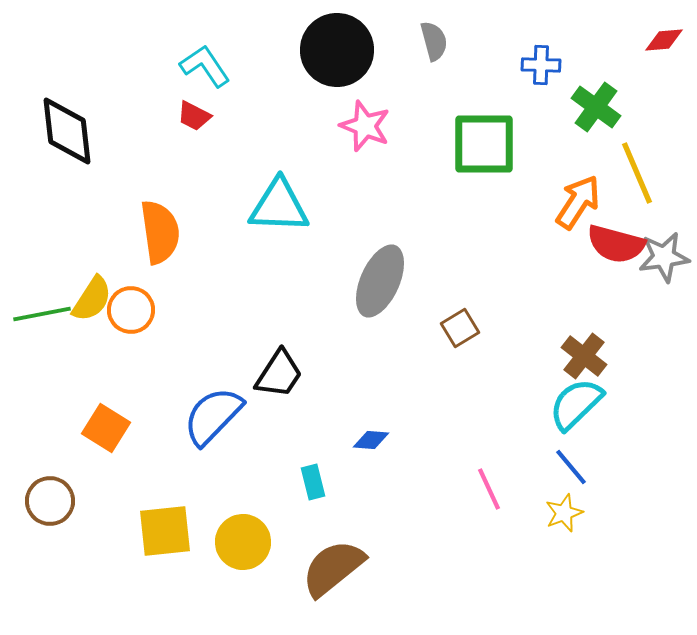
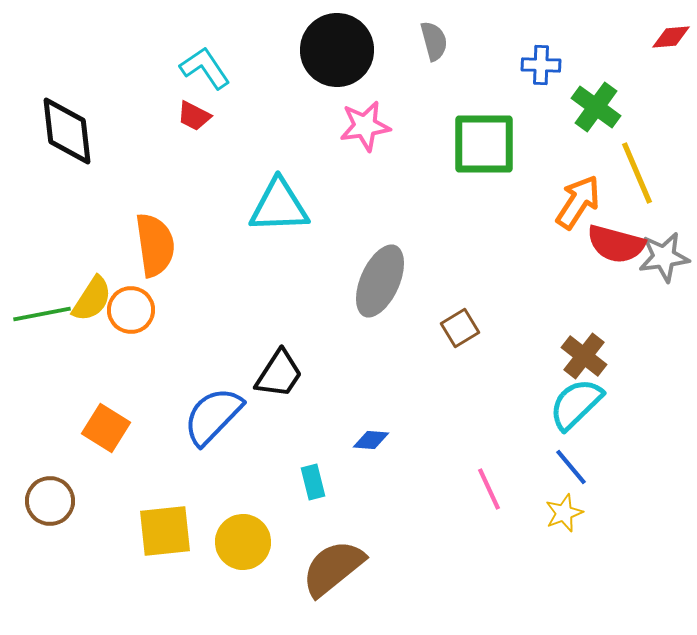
red diamond: moved 7 px right, 3 px up
cyan L-shape: moved 2 px down
pink star: rotated 30 degrees counterclockwise
cyan triangle: rotated 4 degrees counterclockwise
orange semicircle: moved 5 px left, 13 px down
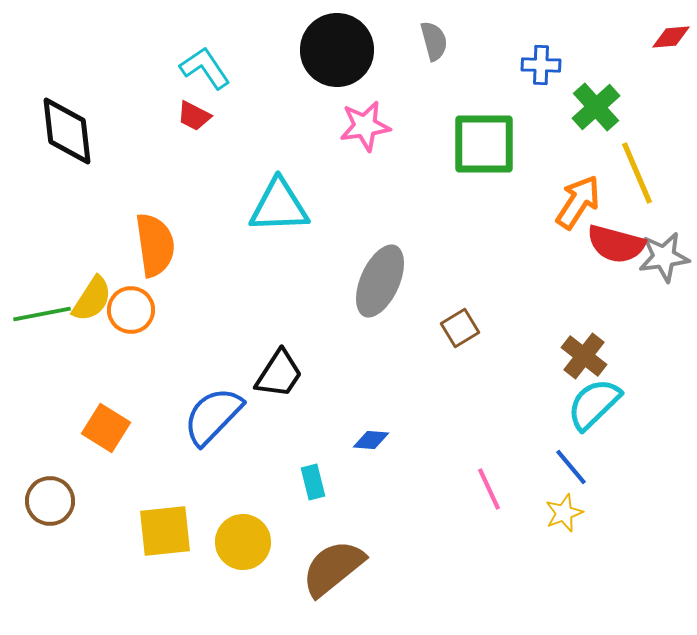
green cross: rotated 12 degrees clockwise
cyan semicircle: moved 18 px right
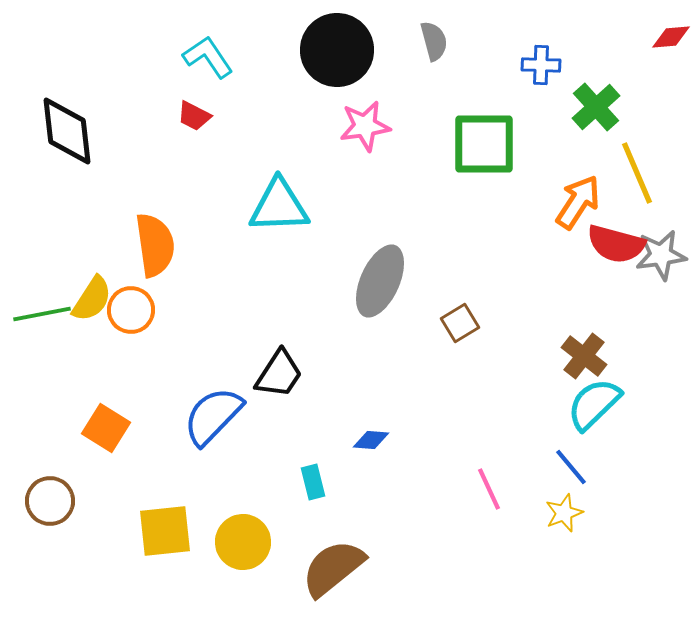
cyan L-shape: moved 3 px right, 11 px up
gray star: moved 3 px left, 2 px up
brown square: moved 5 px up
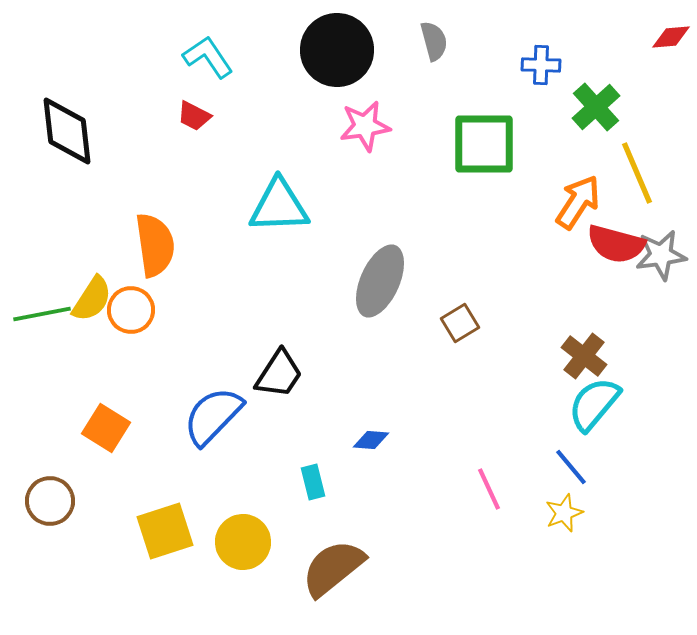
cyan semicircle: rotated 6 degrees counterclockwise
yellow square: rotated 12 degrees counterclockwise
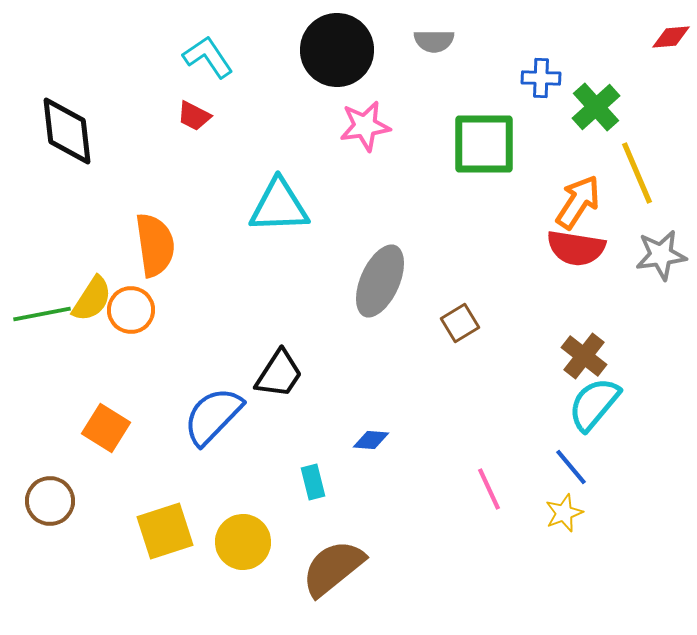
gray semicircle: rotated 105 degrees clockwise
blue cross: moved 13 px down
red semicircle: moved 40 px left, 4 px down; rotated 6 degrees counterclockwise
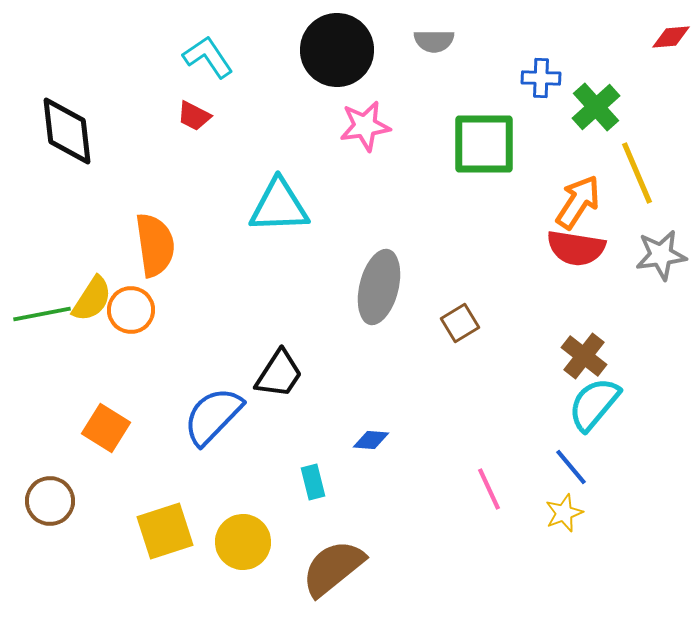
gray ellipse: moved 1 px left, 6 px down; rotated 10 degrees counterclockwise
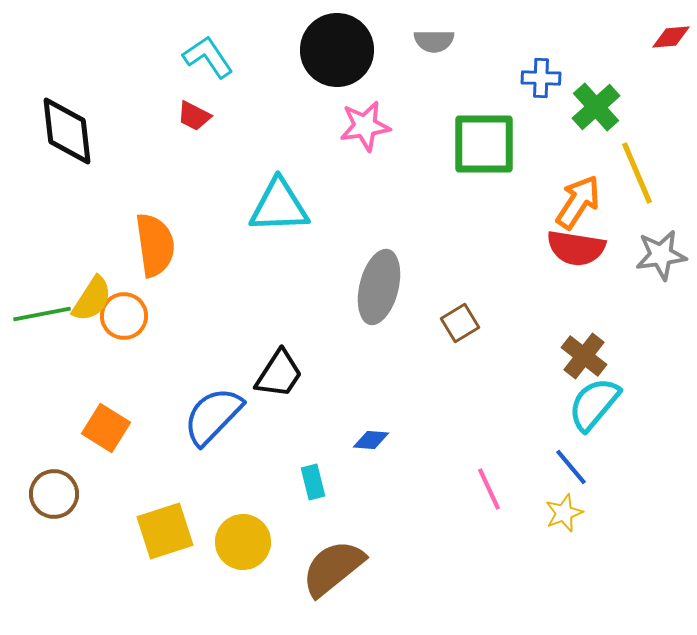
orange circle: moved 7 px left, 6 px down
brown circle: moved 4 px right, 7 px up
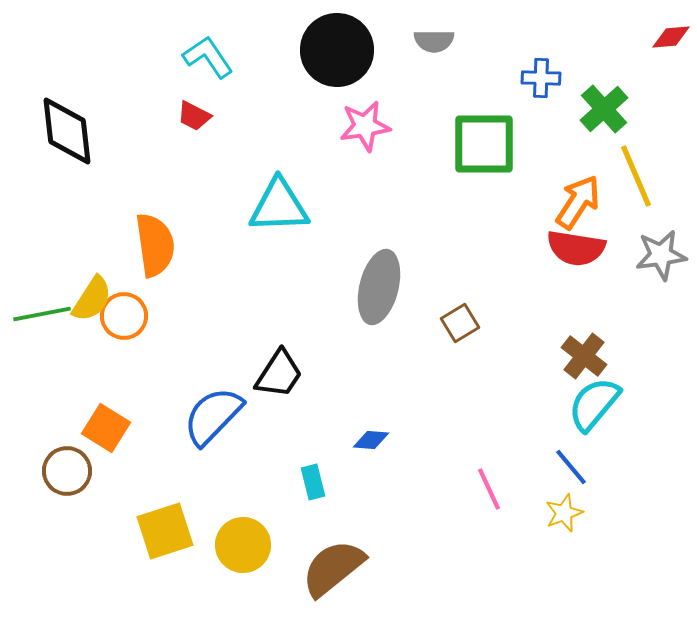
green cross: moved 8 px right, 2 px down
yellow line: moved 1 px left, 3 px down
brown circle: moved 13 px right, 23 px up
yellow circle: moved 3 px down
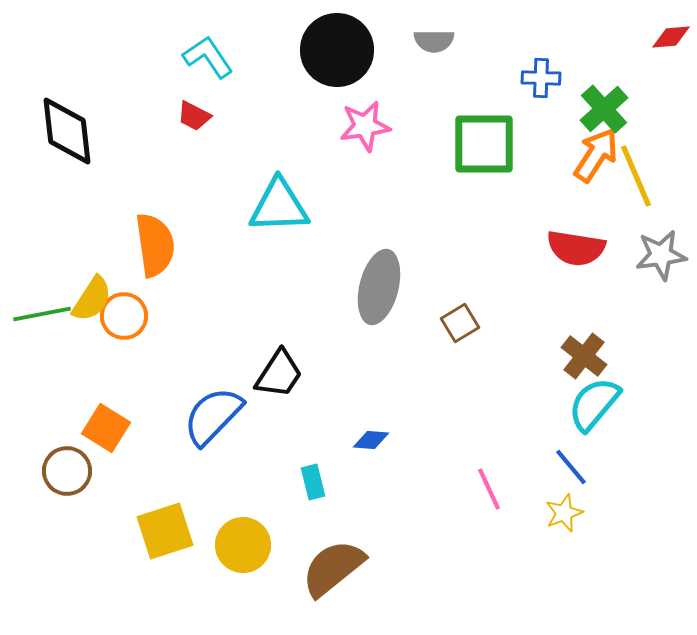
orange arrow: moved 18 px right, 47 px up
